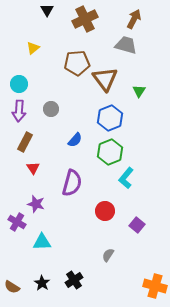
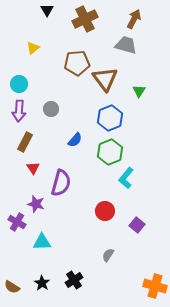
purple semicircle: moved 11 px left
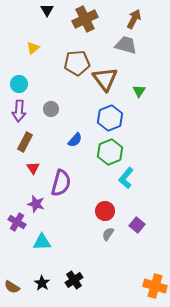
gray semicircle: moved 21 px up
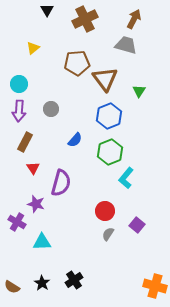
blue hexagon: moved 1 px left, 2 px up
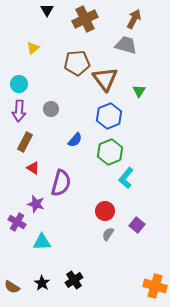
red triangle: rotated 24 degrees counterclockwise
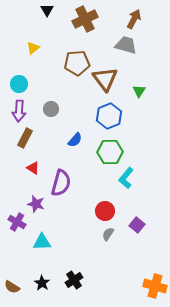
brown rectangle: moved 4 px up
green hexagon: rotated 20 degrees clockwise
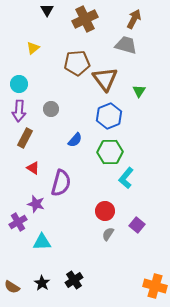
purple cross: moved 1 px right; rotated 30 degrees clockwise
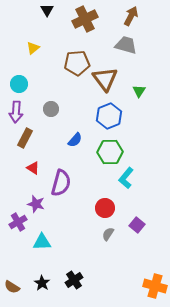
brown arrow: moved 3 px left, 3 px up
purple arrow: moved 3 px left, 1 px down
red circle: moved 3 px up
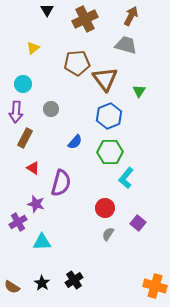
cyan circle: moved 4 px right
blue semicircle: moved 2 px down
purple square: moved 1 px right, 2 px up
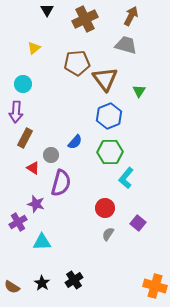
yellow triangle: moved 1 px right
gray circle: moved 46 px down
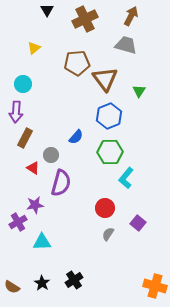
blue semicircle: moved 1 px right, 5 px up
purple star: moved 1 px left, 1 px down; rotated 24 degrees counterclockwise
